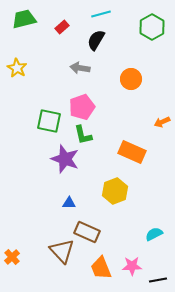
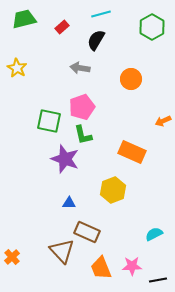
orange arrow: moved 1 px right, 1 px up
yellow hexagon: moved 2 px left, 1 px up
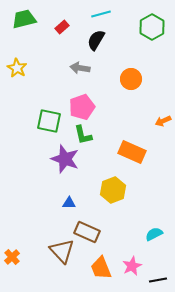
pink star: rotated 24 degrees counterclockwise
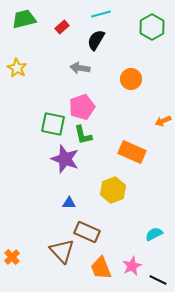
green square: moved 4 px right, 3 px down
black line: rotated 36 degrees clockwise
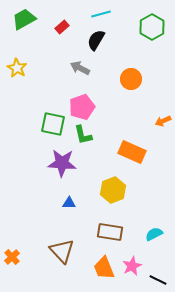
green trapezoid: rotated 15 degrees counterclockwise
gray arrow: rotated 18 degrees clockwise
purple star: moved 3 px left, 4 px down; rotated 16 degrees counterclockwise
brown rectangle: moved 23 px right; rotated 15 degrees counterclockwise
orange trapezoid: moved 3 px right
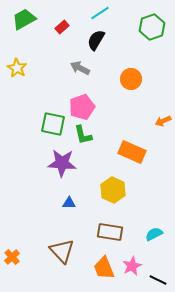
cyan line: moved 1 px left, 1 px up; rotated 18 degrees counterclockwise
green hexagon: rotated 10 degrees clockwise
yellow hexagon: rotated 15 degrees counterclockwise
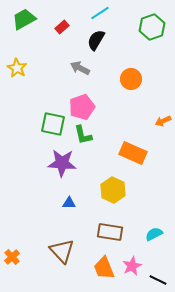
orange rectangle: moved 1 px right, 1 px down
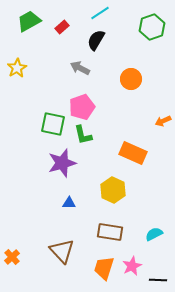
green trapezoid: moved 5 px right, 2 px down
yellow star: rotated 12 degrees clockwise
purple star: rotated 20 degrees counterclockwise
orange trapezoid: rotated 40 degrees clockwise
black line: rotated 24 degrees counterclockwise
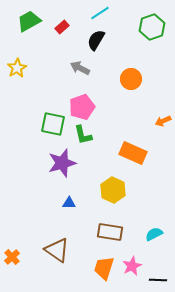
brown triangle: moved 5 px left, 1 px up; rotated 12 degrees counterclockwise
